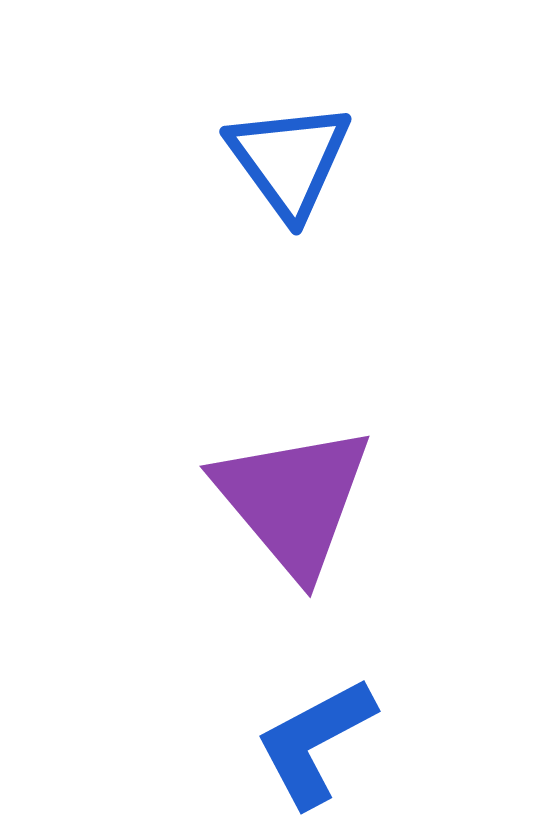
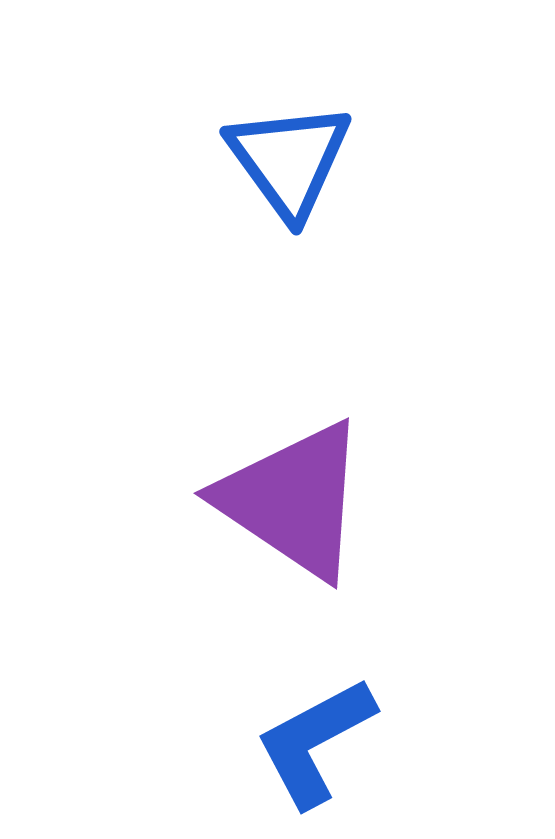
purple triangle: rotated 16 degrees counterclockwise
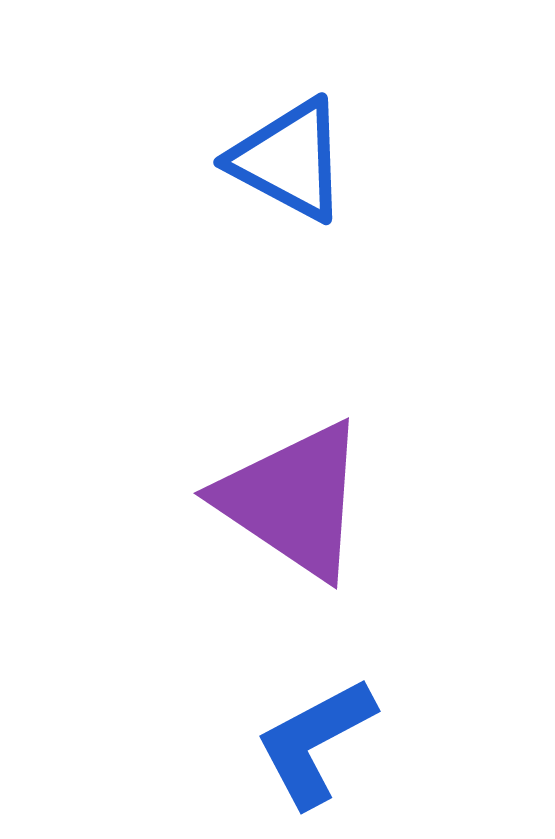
blue triangle: rotated 26 degrees counterclockwise
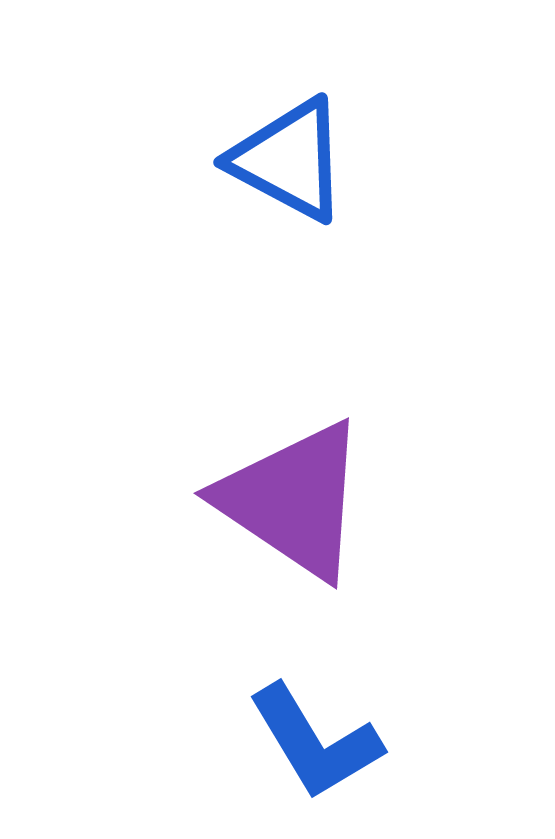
blue L-shape: rotated 93 degrees counterclockwise
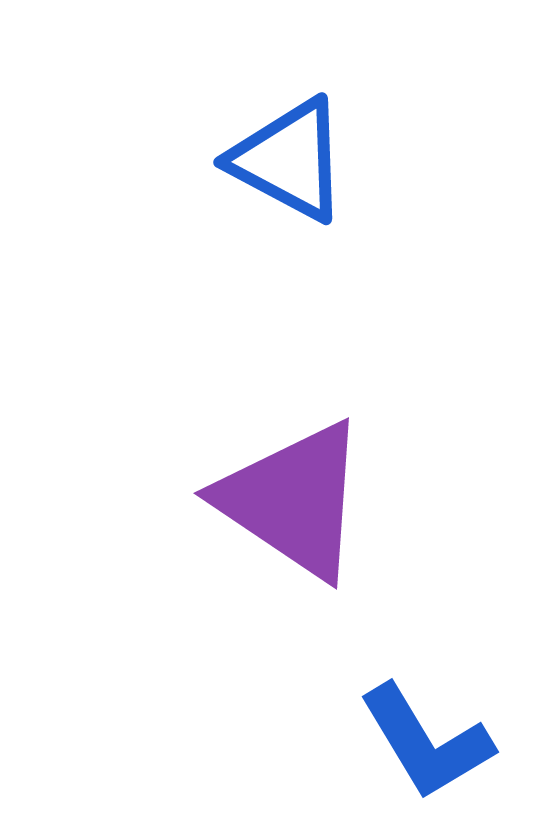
blue L-shape: moved 111 px right
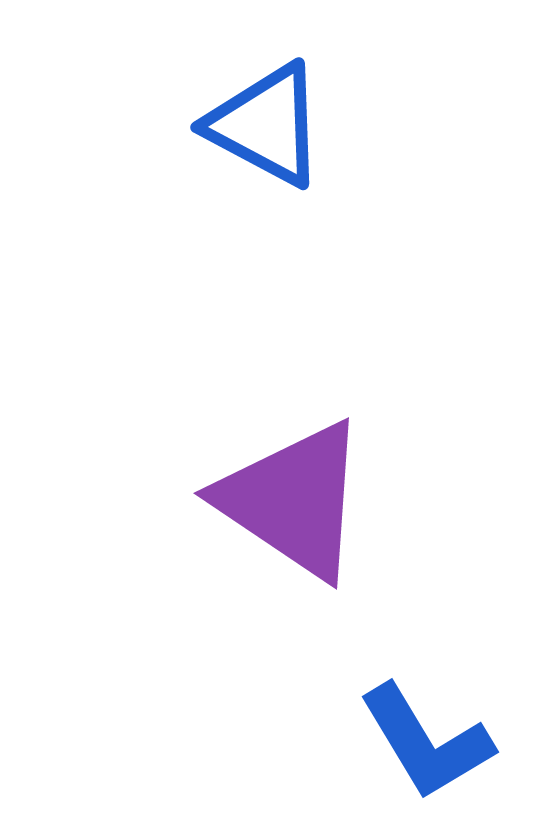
blue triangle: moved 23 px left, 35 px up
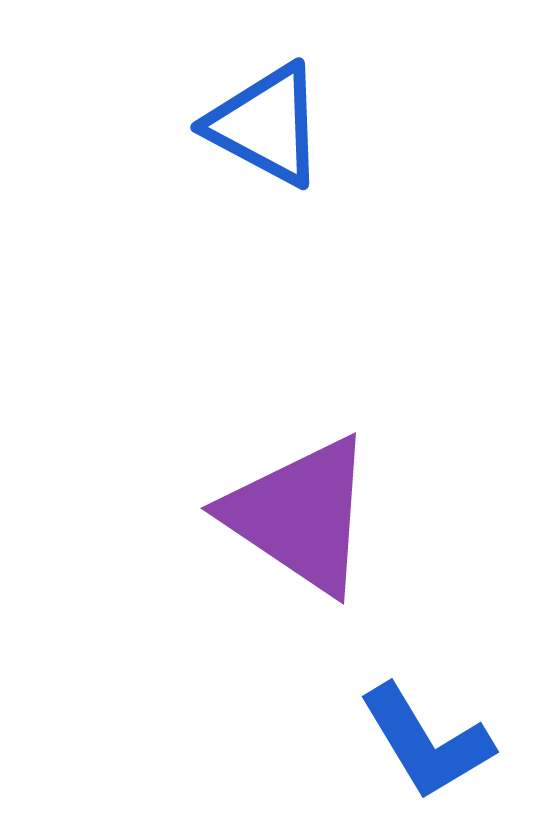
purple triangle: moved 7 px right, 15 px down
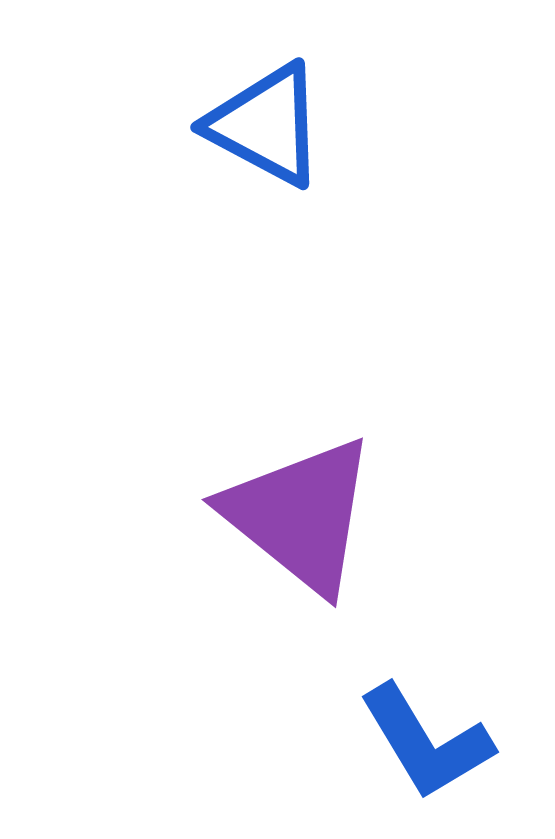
purple triangle: rotated 5 degrees clockwise
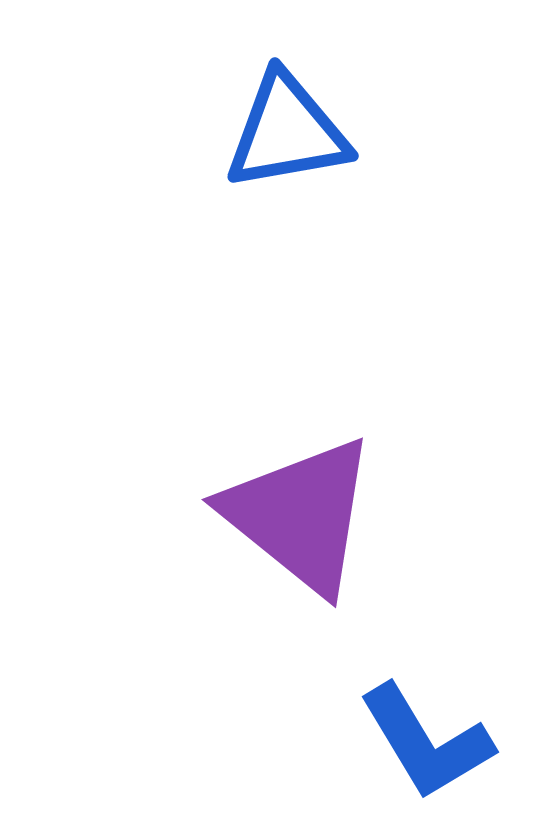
blue triangle: moved 21 px right, 7 px down; rotated 38 degrees counterclockwise
